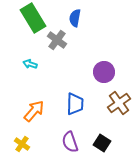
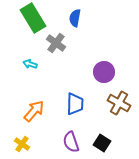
gray cross: moved 1 px left, 3 px down
brown cross: rotated 25 degrees counterclockwise
purple semicircle: moved 1 px right
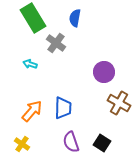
blue trapezoid: moved 12 px left, 4 px down
orange arrow: moved 2 px left
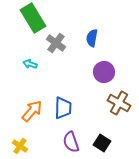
blue semicircle: moved 17 px right, 20 px down
yellow cross: moved 2 px left, 2 px down
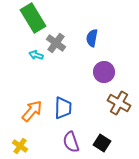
cyan arrow: moved 6 px right, 9 px up
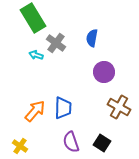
brown cross: moved 4 px down
orange arrow: moved 3 px right
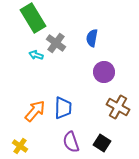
brown cross: moved 1 px left
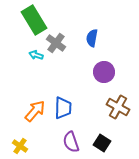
green rectangle: moved 1 px right, 2 px down
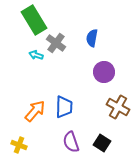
blue trapezoid: moved 1 px right, 1 px up
yellow cross: moved 1 px left, 1 px up; rotated 14 degrees counterclockwise
